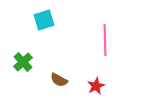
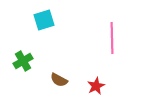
pink line: moved 7 px right, 2 px up
green cross: moved 1 px up; rotated 12 degrees clockwise
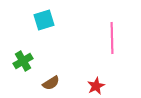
brown semicircle: moved 8 px left, 3 px down; rotated 60 degrees counterclockwise
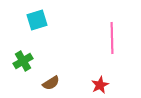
cyan square: moved 7 px left
red star: moved 4 px right, 1 px up
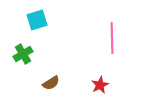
green cross: moved 7 px up
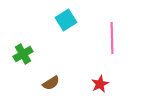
cyan square: moved 29 px right; rotated 15 degrees counterclockwise
red star: moved 1 px up
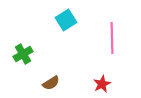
red star: moved 2 px right
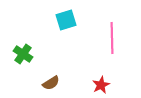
cyan square: rotated 15 degrees clockwise
green cross: rotated 24 degrees counterclockwise
red star: moved 1 px left, 1 px down
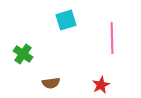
brown semicircle: rotated 24 degrees clockwise
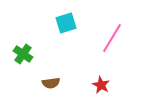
cyan square: moved 3 px down
pink line: rotated 32 degrees clockwise
red star: rotated 18 degrees counterclockwise
